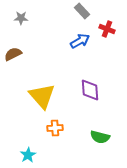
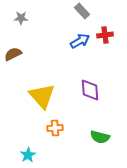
red cross: moved 2 px left, 6 px down; rotated 28 degrees counterclockwise
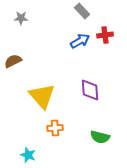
brown semicircle: moved 7 px down
cyan star: rotated 21 degrees counterclockwise
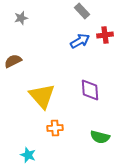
gray star: rotated 16 degrees counterclockwise
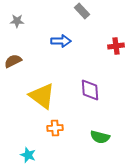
gray star: moved 4 px left, 3 px down; rotated 16 degrees clockwise
red cross: moved 11 px right, 11 px down
blue arrow: moved 19 px left; rotated 30 degrees clockwise
yellow triangle: rotated 12 degrees counterclockwise
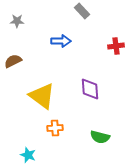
purple diamond: moved 1 px up
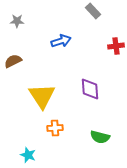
gray rectangle: moved 11 px right
blue arrow: rotated 18 degrees counterclockwise
yellow triangle: rotated 20 degrees clockwise
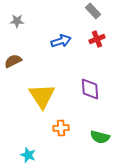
red cross: moved 19 px left, 7 px up; rotated 14 degrees counterclockwise
orange cross: moved 6 px right
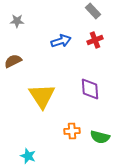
red cross: moved 2 px left, 1 px down
orange cross: moved 11 px right, 3 px down
cyan star: moved 1 px down
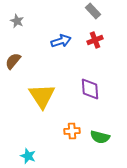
gray star: rotated 24 degrees clockwise
brown semicircle: rotated 24 degrees counterclockwise
